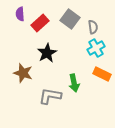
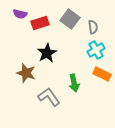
purple semicircle: rotated 72 degrees counterclockwise
red rectangle: rotated 24 degrees clockwise
cyan cross: moved 2 px down
brown star: moved 3 px right
gray L-shape: moved 1 px left, 1 px down; rotated 45 degrees clockwise
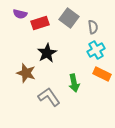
gray square: moved 1 px left, 1 px up
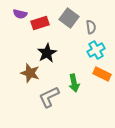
gray semicircle: moved 2 px left
brown star: moved 4 px right
gray L-shape: rotated 80 degrees counterclockwise
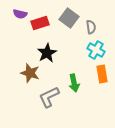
cyan cross: rotated 30 degrees counterclockwise
orange rectangle: rotated 54 degrees clockwise
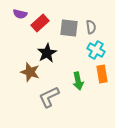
gray square: moved 10 px down; rotated 30 degrees counterclockwise
red rectangle: rotated 24 degrees counterclockwise
brown star: moved 1 px up
green arrow: moved 4 px right, 2 px up
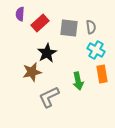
purple semicircle: rotated 80 degrees clockwise
brown star: moved 2 px right; rotated 30 degrees counterclockwise
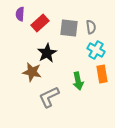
brown star: rotated 24 degrees clockwise
